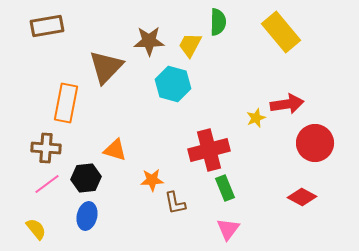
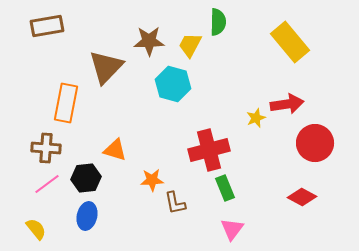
yellow rectangle: moved 9 px right, 10 px down
pink triangle: moved 4 px right
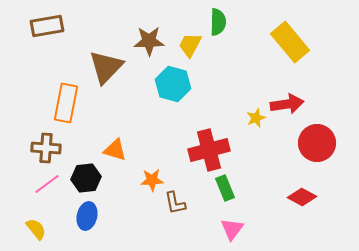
red circle: moved 2 px right
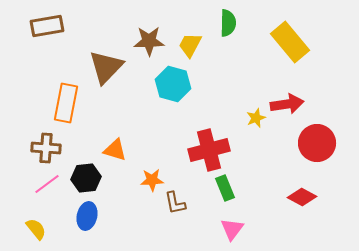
green semicircle: moved 10 px right, 1 px down
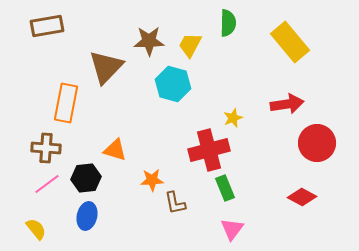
yellow star: moved 23 px left
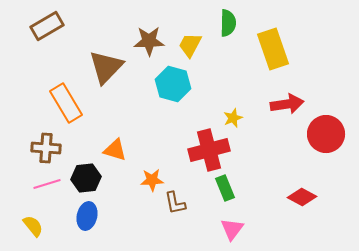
brown rectangle: rotated 20 degrees counterclockwise
yellow rectangle: moved 17 px left, 7 px down; rotated 21 degrees clockwise
orange rectangle: rotated 42 degrees counterclockwise
red circle: moved 9 px right, 9 px up
pink line: rotated 20 degrees clockwise
yellow semicircle: moved 3 px left, 3 px up
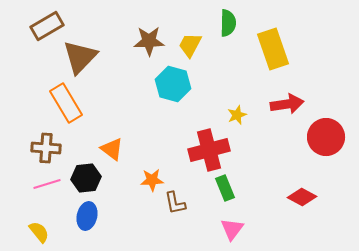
brown triangle: moved 26 px left, 10 px up
yellow star: moved 4 px right, 3 px up
red circle: moved 3 px down
orange triangle: moved 3 px left, 1 px up; rotated 20 degrees clockwise
yellow semicircle: moved 6 px right, 6 px down
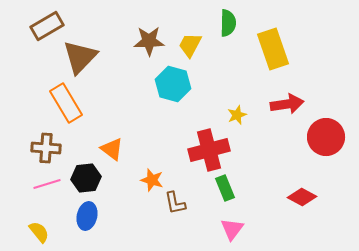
orange star: rotated 20 degrees clockwise
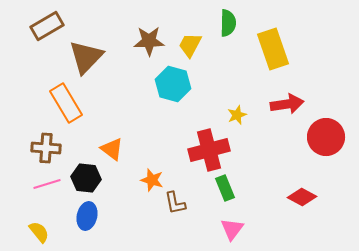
brown triangle: moved 6 px right
black hexagon: rotated 12 degrees clockwise
